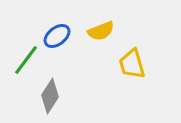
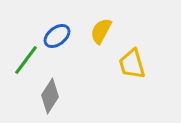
yellow semicircle: rotated 140 degrees clockwise
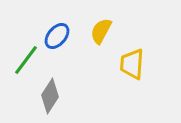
blue ellipse: rotated 12 degrees counterclockwise
yellow trapezoid: rotated 20 degrees clockwise
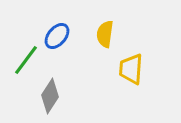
yellow semicircle: moved 4 px right, 3 px down; rotated 20 degrees counterclockwise
yellow trapezoid: moved 1 px left, 5 px down
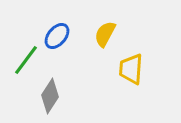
yellow semicircle: rotated 20 degrees clockwise
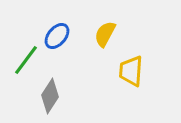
yellow trapezoid: moved 2 px down
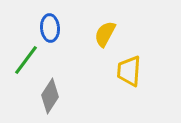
blue ellipse: moved 7 px left, 8 px up; rotated 44 degrees counterclockwise
yellow trapezoid: moved 2 px left
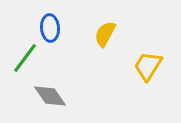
green line: moved 1 px left, 2 px up
yellow trapezoid: moved 19 px right, 5 px up; rotated 28 degrees clockwise
gray diamond: rotated 68 degrees counterclockwise
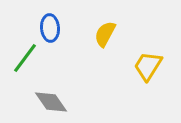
gray diamond: moved 1 px right, 6 px down
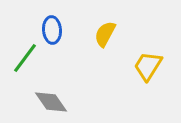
blue ellipse: moved 2 px right, 2 px down
